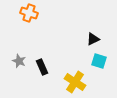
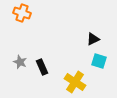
orange cross: moved 7 px left
gray star: moved 1 px right, 1 px down
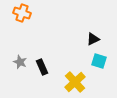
yellow cross: rotated 15 degrees clockwise
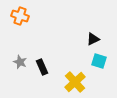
orange cross: moved 2 px left, 3 px down
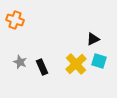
orange cross: moved 5 px left, 4 px down
yellow cross: moved 1 px right, 18 px up
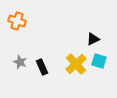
orange cross: moved 2 px right, 1 px down
